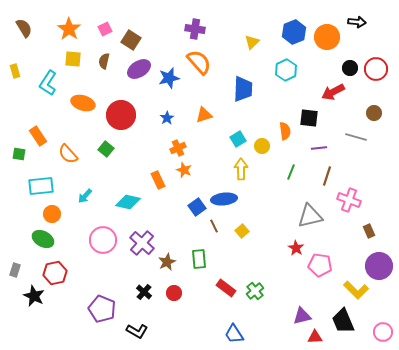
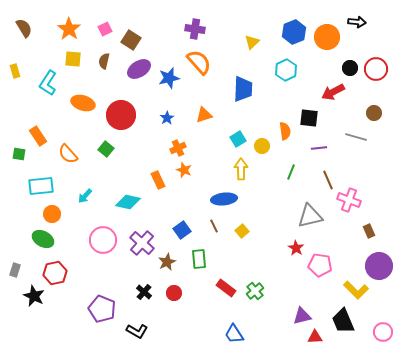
brown line at (327, 176): moved 1 px right, 4 px down; rotated 42 degrees counterclockwise
blue square at (197, 207): moved 15 px left, 23 px down
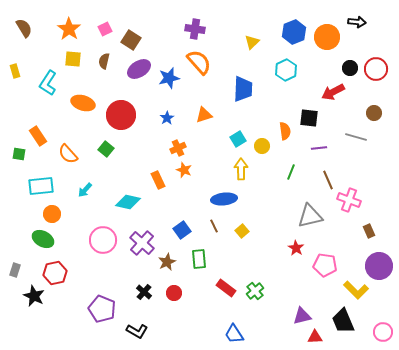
cyan arrow at (85, 196): moved 6 px up
pink pentagon at (320, 265): moved 5 px right
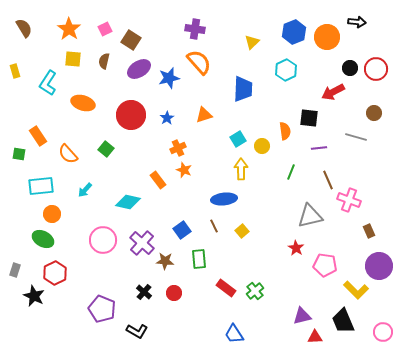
red circle at (121, 115): moved 10 px right
orange rectangle at (158, 180): rotated 12 degrees counterclockwise
brown star at (167, 262): moved 2 px left, 1 px up; rotated 30 degrees clockwise
red hexagon at (55, 273): rotated 15 degrees counterclockwise
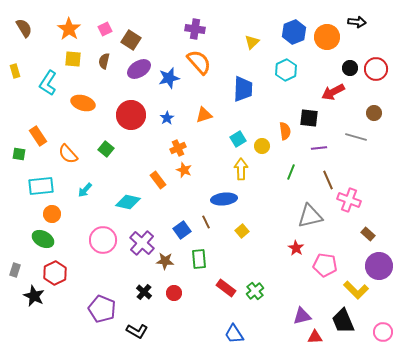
brown line at (214, 226): moved 8 px left, 4 px up
brown rectangle at (369, 231): moved 1 px left, 3 px down; rotated 24 degrees counterclockwise
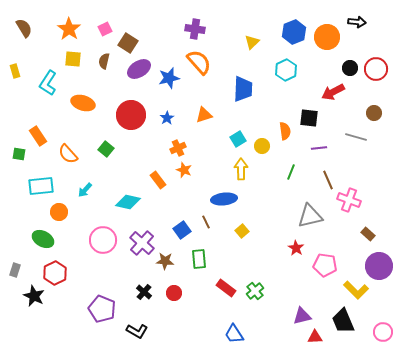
brown square at (131, 40): moved 3 px left, 3 px down
orange circle at (52, 214): moved 7 px right, 2 px up
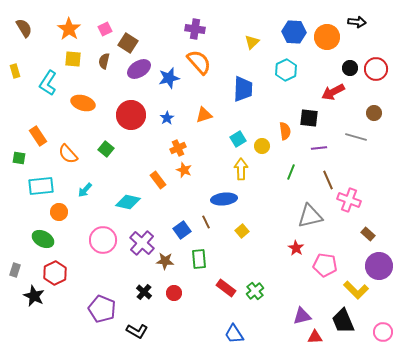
blue hexagon at (294, 32): rotated 25 degrees clockwise
green square at (19, 154): moved 4 px down
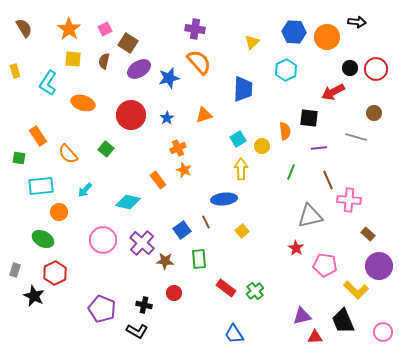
pink cross at (349, 200): rotated 15 degrees counterclockwise
black cross at (144, 292): moved 13 px down; rotated 28 degrees counterclockwise
